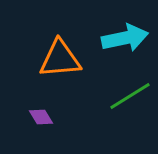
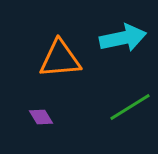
cyan arrow: moved 2 px left
green line: moved 11 px down
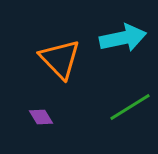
orange triangle: rotated 51 degrees clockwise
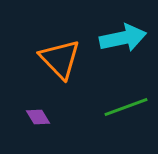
green line: moved 4 px left; rotated 12 degrees clockwise
purple diamond: moved 3 px left
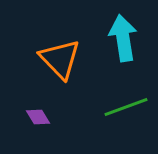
cyan arrow: rotated 87 degrees counterclockwise
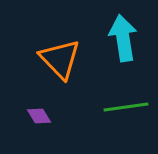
green line: rotated 12 degrees clockwise
purple diamond: moved 1 px right, 1 px up
